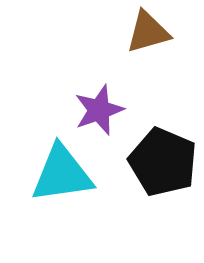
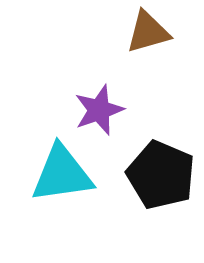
black pentagon: moved 2 px left, 13 px down
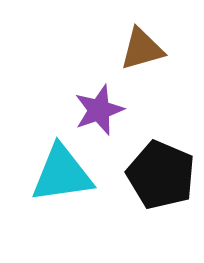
brown triangle: moved 6 px left, 17 px down
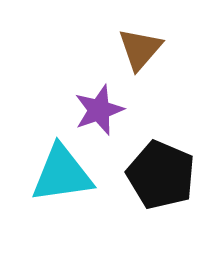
brown triangle: moved 2 px left; rotated 33 degrees counterclockwise
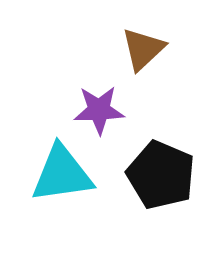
brown triangle: moved 3 px right; rotated 6 degrees clockwise
purple star: rotated 18 degrees clockwise
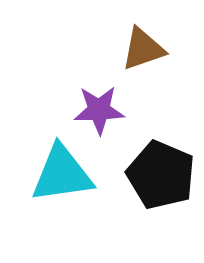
brown triangle: rotated 24 degrees clockwise
